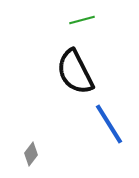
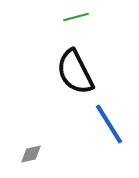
green line: moved 6 px left, 3 px up
gray diamond: rotated 40 degrees clockwise
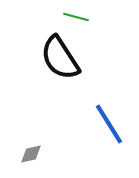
green line: rotated 30 degrees clockwise
black semicircle: moved 15 px left, 14 px up; rotated 6 degrees counterclockwise
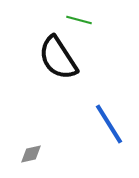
green line: moved 3 px right, 3 px down
black semicircle: moved 2 px left
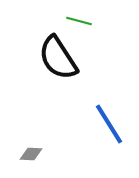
green line: moved 1 px down
gray diamond: rotated 15 degrees clockwise
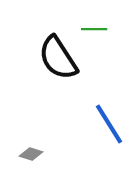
green line: moved 15 px right, 8 px down; rotated 15 degrees counterclockwise
gray diamond: rotated 15 degrees clockwise
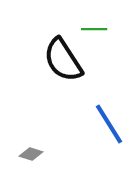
black semicircle: moved 5 px right, 2 px down
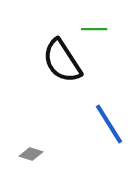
black semicircle: moved 1 px left, 1 px down
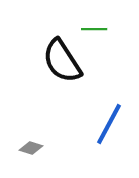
blue line: rotated 60 degrees clockwise
gray diamond: moved 6 px up
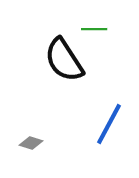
black semicircle: moved 2 px right, 1 px up
gray diamond: moved 5 px up
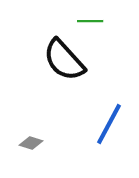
green line: moved 4 px left, 8 px up
black semicircle: rotated 9 degrees counterclockwise
